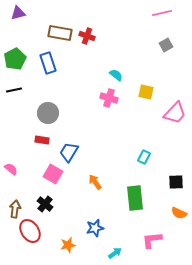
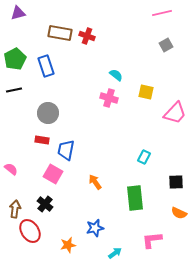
blue rectangle: moved 2 px left, 3 px down
blue trapezoid: moved 3 px left, 2 px up; rotated 20 degrees counterclockwise
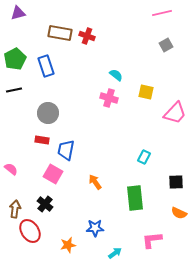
blue star: rotated 12 degrees clockwise
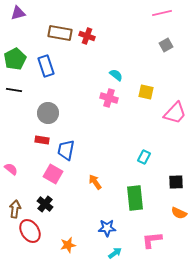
black line: rotated 21 degrees clockwise
blue star: moved 12 px right
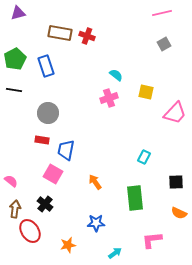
gray square: moved 2 px left, 1 px up
pink cross: rotated 36 degrees counterclockwise
pink semicircle: moved 12 px down
blue star: moved 11 px left, 5 px up
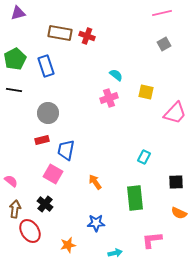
red rectangle: rotated 24 degrees counterclockwise
cyan arrow: rotated 24 degrees clockwise
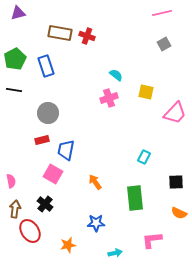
pink semicircle: rotated 40 degrees clockwise
